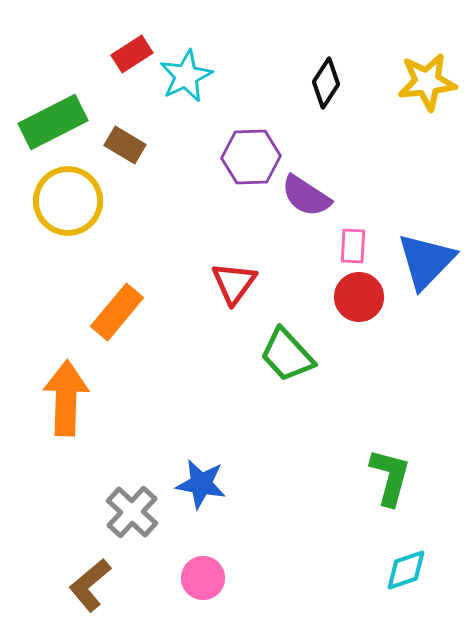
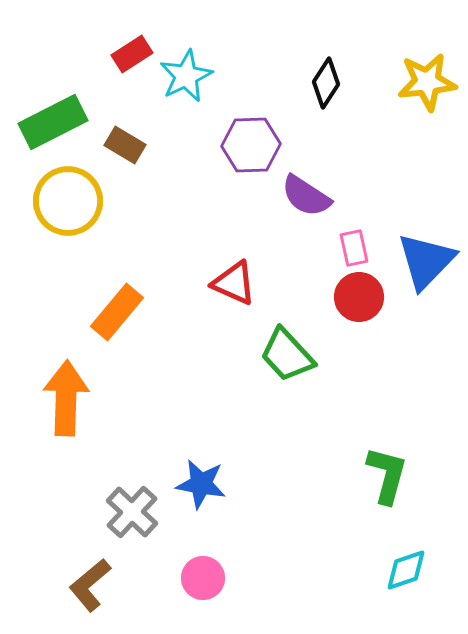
purple hexagon: moved 12 px up
pink rectangle: moved 1 px right, 2 px down; rotated 15 degrees counterclockwise
red triangle: rotated 42 degrees counterclockwise
green L-shape: moved 3 px left, 2 px up
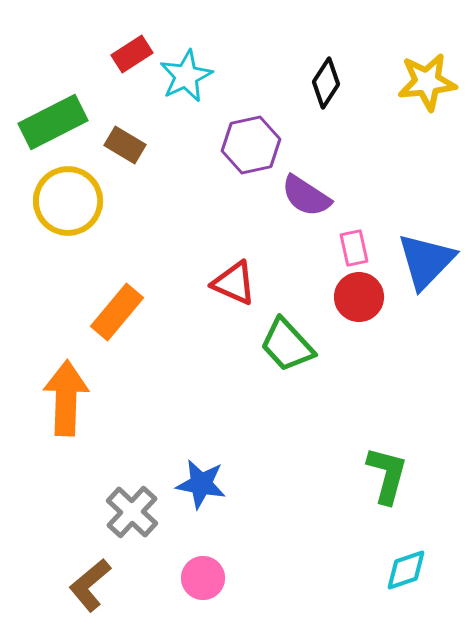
purple hexagon: rotated 10 degrees counterclockwise
green trapezoid: moved 10 px up
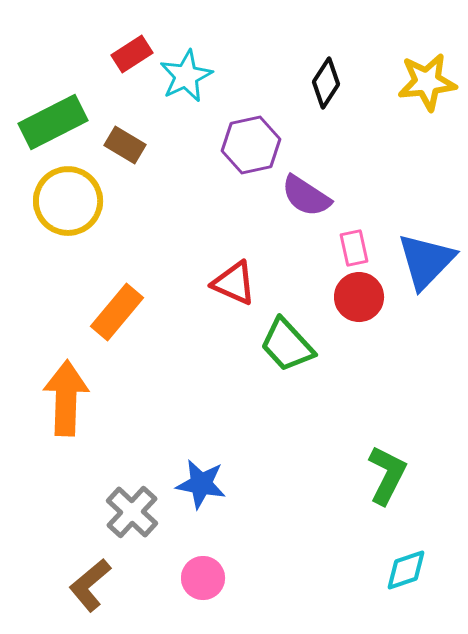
green L-shape: rotated 12 degrees clockwise
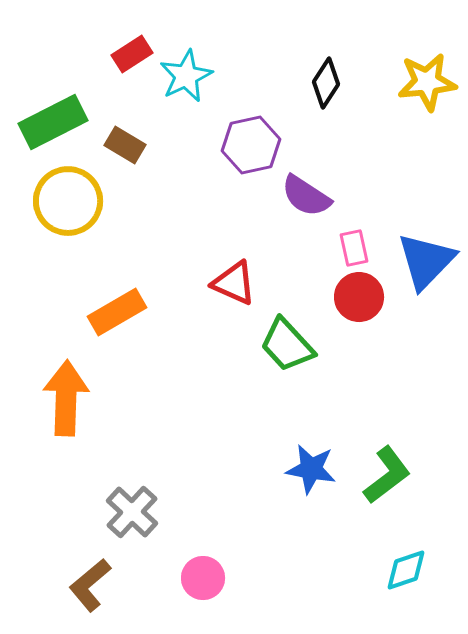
orange rectangle: rotated 20 degrees clockwise
green L-shape: rotated 26 degrees clockwise
blue star: moved 110 px right, 15 px up
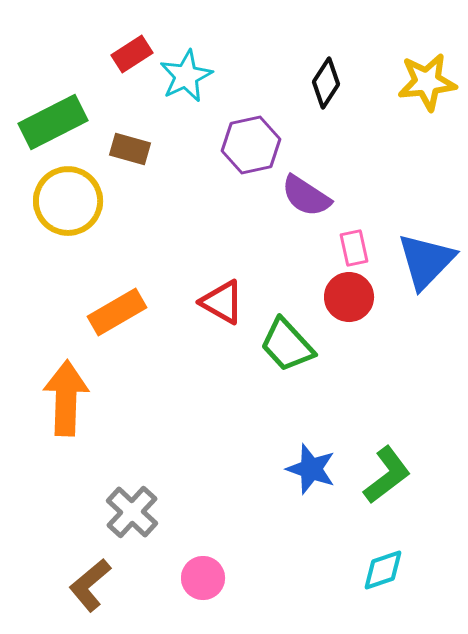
brown rectangle: moved 5 px right, 4 px down; rotated 15 degrees counterclockwise
red triangle: moved 12 px left, 19 px down; rotated 6 degrees clockwise
red circle: moved 10 px left
blue star: rotated 9 degrees clockwise
cyan diamond: moved 23 px left
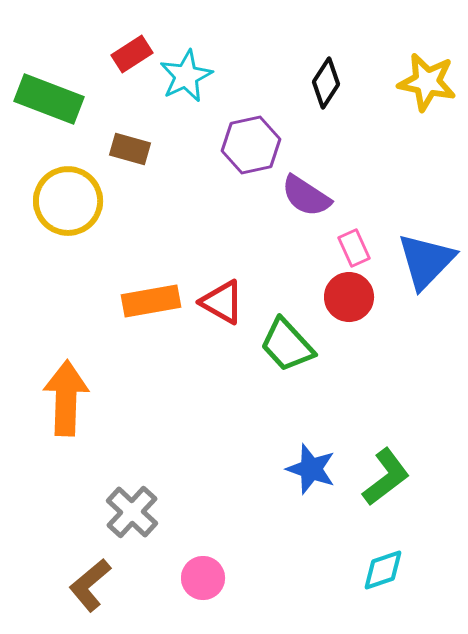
yellow star: rotated 18 degrees clockwise
green rectangle: moved 4 px left, 23 px up; rotated 48 degrees clockwise
pink rectangle: rotated 12 degrees counterclockwise
orange rectangle: moved 34 px right, 11 px up; rotated 20 degrees clockwise
green L-shape: moved 1 px left, 2 px down
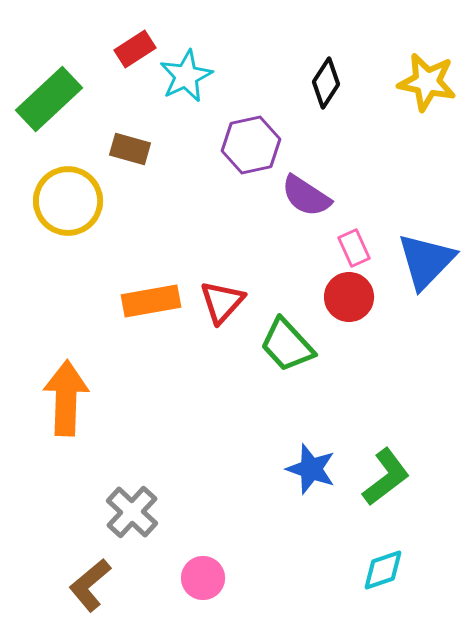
red rectangle: moved 3 px right, 5 px up
green rectangle: rotated 64 degrees counterclockwise
red triangle: rotated 42 degrees clockwise
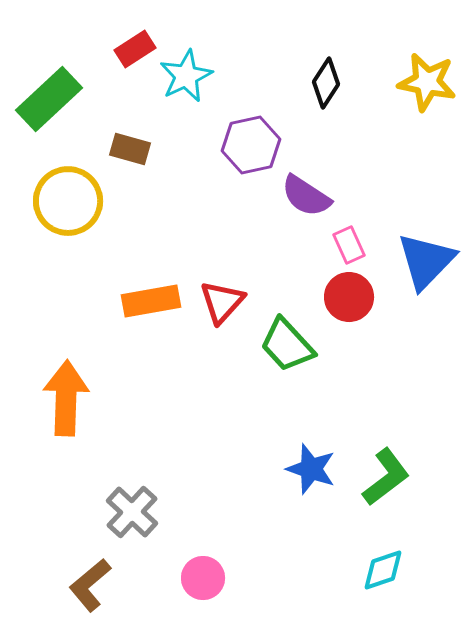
pink rectangle: moved 5 px left, 3 px up
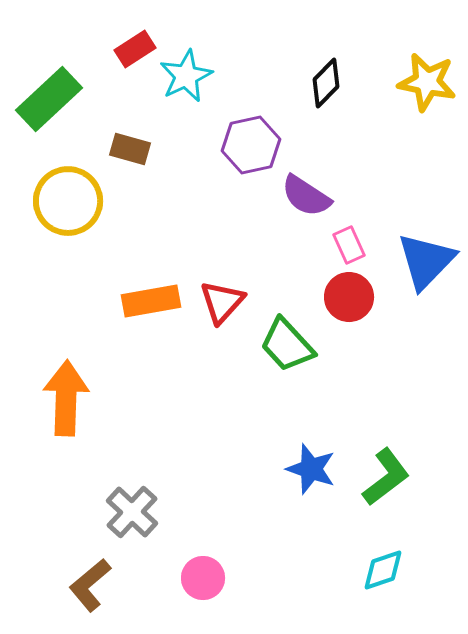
black diamond: rotated 12 degrees clockwise
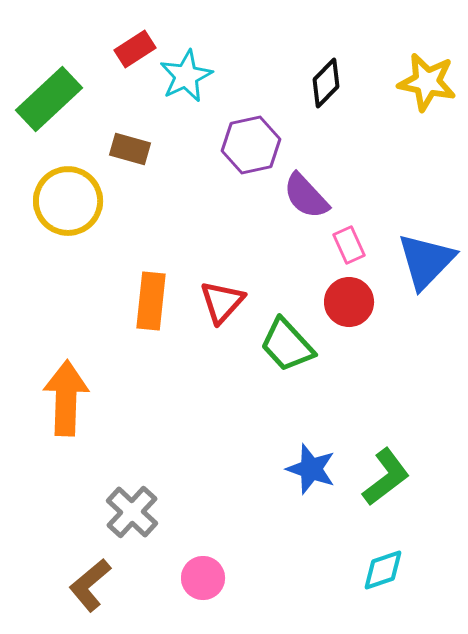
purple semicircle: rotated 14 degrees clockwise
red circle: moved 5 px down
orange rectangle: rotated 74 degrees counterclockwise
